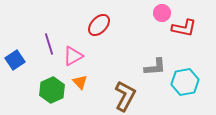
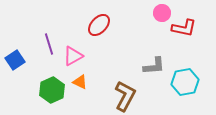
gray L-shape: moved 1 px left, 1 px up
orange triangle: rotated 21 degrees counterclockwise
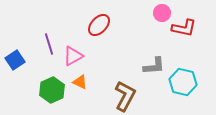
cyan hexagon: moved 2 px left; rotated 24 degrees clockwise
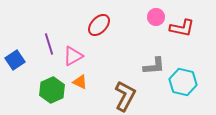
pink circle: moved 6 px left, 4 px down
red L-shape: moved 2 px left
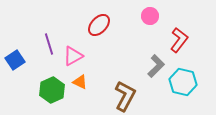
pink circle: moved 6 px left, 1 px up
red L-shape: moved 3 px left, 12 px down; rotated 65 degrees counterclockwise
gray L-shape: moved 2 px right; rotated 40 degrees counterclockwise
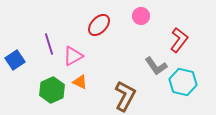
pink circle: moved 9 px left
gray L-shape: rotated 100 degrees clockwise
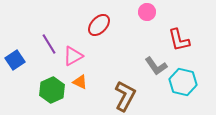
pink circle: moved 6 px right, 4 px up
red L-shape: rotated 130 degrees clockwise
purple line: rotated 15 degrees counterclockwise
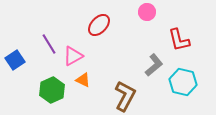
gray L-shape: moved 2 px left, 1 px up; rotated 95 degrees counterclockwise
orange triangle: moved 3 px right, 2 px up
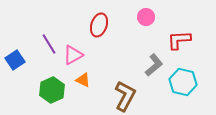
pink circle: moved 1 px left, 5 px down
red ellipse: rotated 25 degrees counterclockwise
red L-shape: rotated 100 degrees clockwise
pink triangle: moved 1 px up
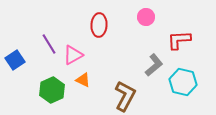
red ellipse: rotated 15 degrees counterclockwise
